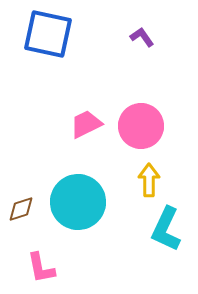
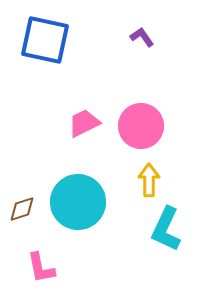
blue square: moved 3 px left, 6 px down
pink trapezoid: moved 2 px left, 1 px up
brown diamond: moved 1 px right
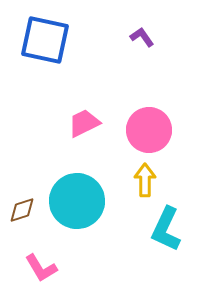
pink circle: moved 8 px right, 4 px down
yellow arrow: moved 4 px left
cyan circle: moved 1 px left, 1 px up
brown diamond: moved 1 px down
pink L-shape: rotated 20 degrees counterclockwise
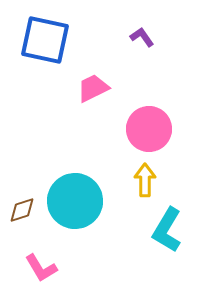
pink trapezoid: moved 9 px right, 35 px up
pink circle: moved 1 px up
cyan circle: moved 2 px left
cyan L-shape: moved 1 px right, 1 px down; rotated 6 degrees clockwise
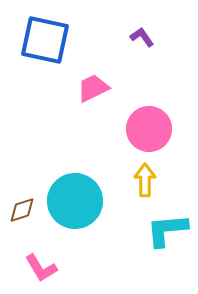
cyan L-shape: rotated 54 degrees clockwise
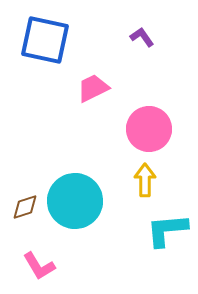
brown diamond: moved 3 px right, 3 px up
pink L-shape: moved 2 px left, 2 px up
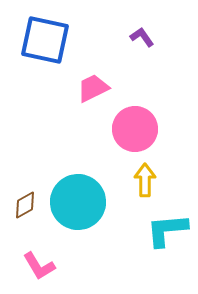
pink circle: moved 14 px left
cyan circle: moved 3 px right, 1 px down
brown diamond: moved 2 px up; rotated 12 degrees counterclockwise
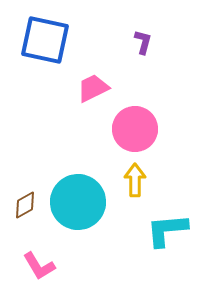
purple L-shape: moved 1 px right, 5 px down; rotated 50 degrees clockwise
yellow arrow: moved 10 px left
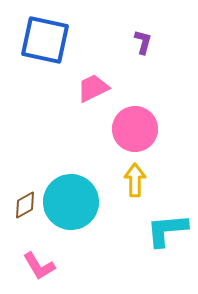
cyan circle: moved 7 px left
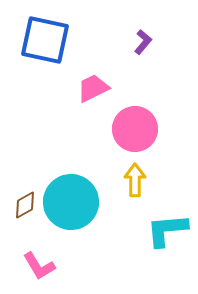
purple L-shape: rotated 25 degrees clockwise
